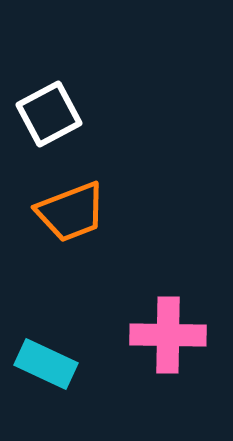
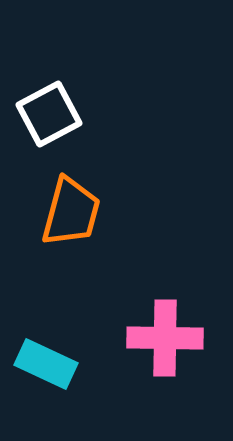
orange trapezoid: rotated 54 degrees counterclockwise
pink cross: moved 3 px left, 3 px down
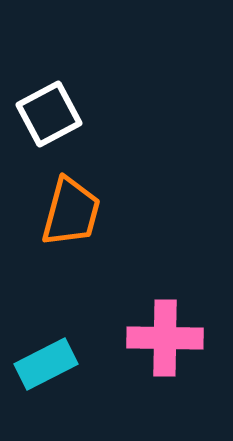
cyan rectangle: rotated 52 degrees counterclockwise
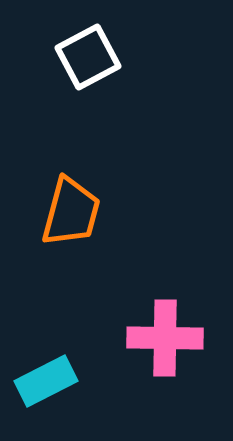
white square: moved 39 px right, 57 px up
cyan rectangle: moved 17 px down
